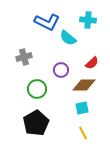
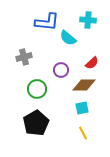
blue L-shape: rotated 20 degrees counterclockwise
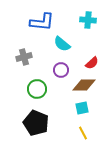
blue L-shape: moved 5 px left
cyan semicircle: moved 6 px left, 6 px down
black pentagon: rotated 20 degrees counterclockwise
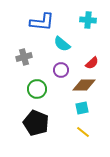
yellow line: moved 1 px up; rotated 24 degrees counterclockwise
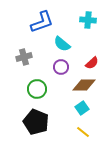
blue L-shape: rotated 25 degrees counterclockwise
purple circle: moved 3 px up
cyan square: rotated 24 degrees counterclockwise
black pentagon: moved 1 px up
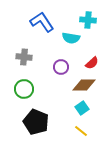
blue L-shape: rotated 105 degrees counterclockwise
cyan semicircle: moved 9 px right, 6 px up; rotated 30 degrees counterclockwise
gray cross: rotated 21 degrees clockwise
green circle: moved 13 px left
yellow line: moved 2 px left, 1 px up
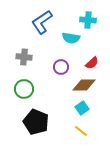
blue L-shape: rotated 90 degrees counterclockwise
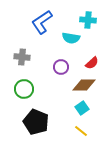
gray cross: moved 2 px left
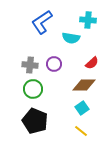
gray cross: moved 8 px right, 8 px down
purple circle: moved 7 px left, 3 px up
green circle: moved 9 px right
black pentagon: moved 1 px left, 1 px up
